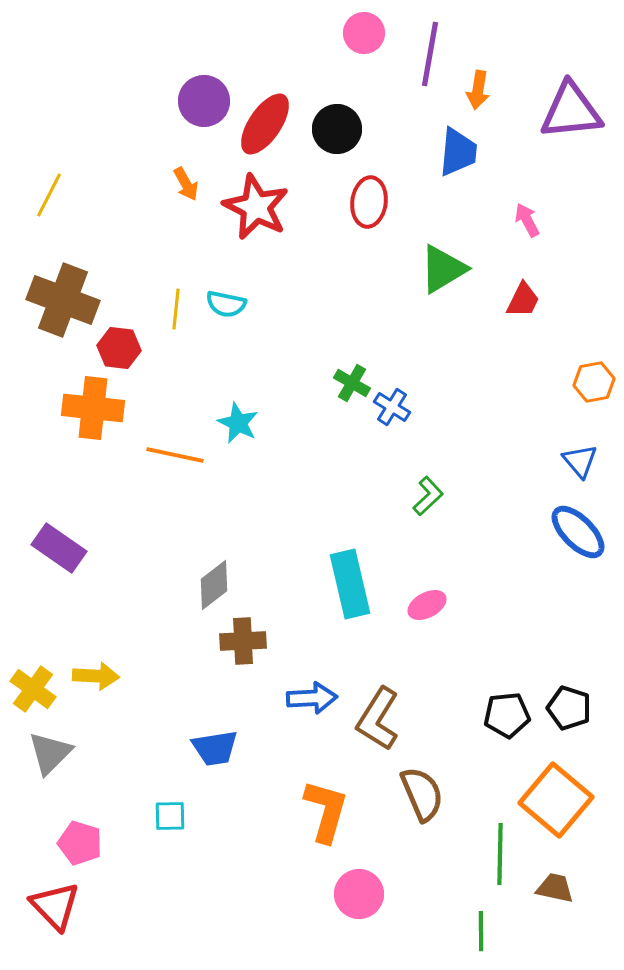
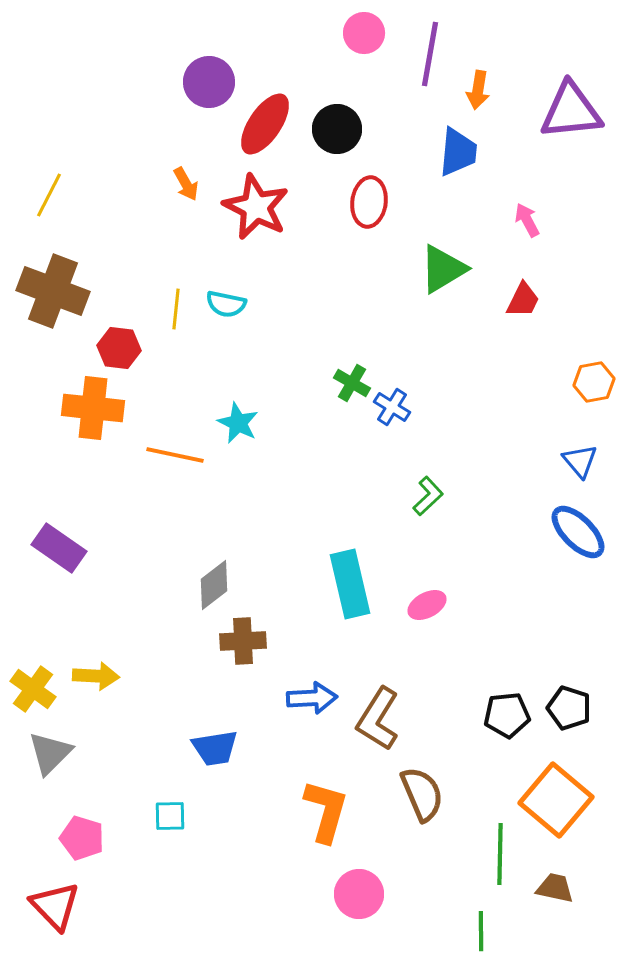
purple circle at (204, 101): moved 5 px right, 19 px up
brown cross at (63, 300): moved 10 px left, 9 px up
pink pentagon at (80, 843): moved 2 px right, 5 px up
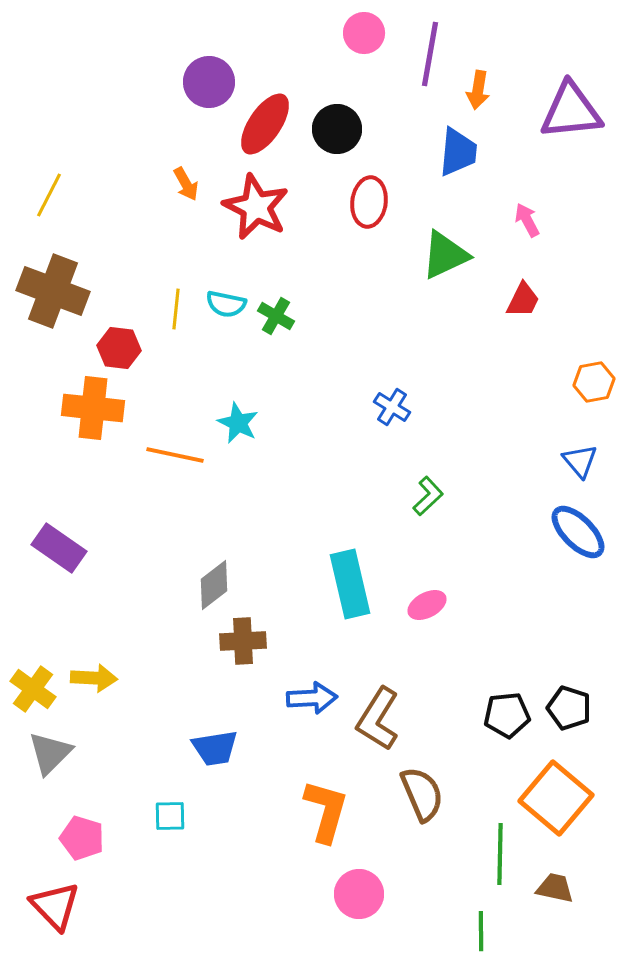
green triangle at (443, 269): moved 2 px right, 14 px up; rotated 6 degrees clockwise
green cross at (352, 383): moved 76 px left, 67 px up
yellow arrow at (96, 676): moved 2 px left, 2 px down
orange square at (556, 800): moved 2 px up
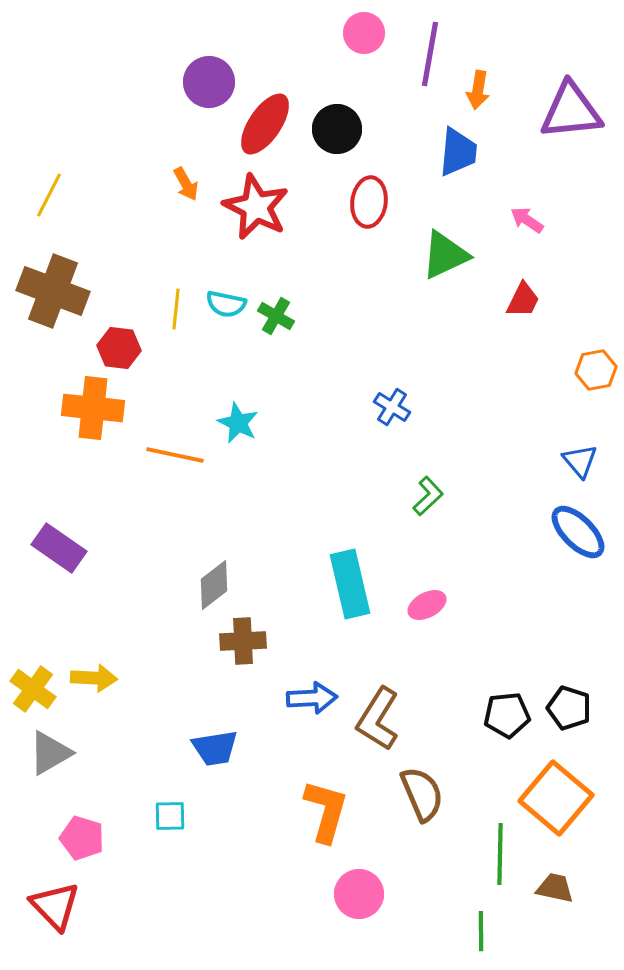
pink arrow at (527, 220): rotated 28 degrees counterclockwise
orange hexagon at (594, 382): moved 2 px right, 12 px up
gray triangle at (50, 753): rotated 15 degrees clockwise
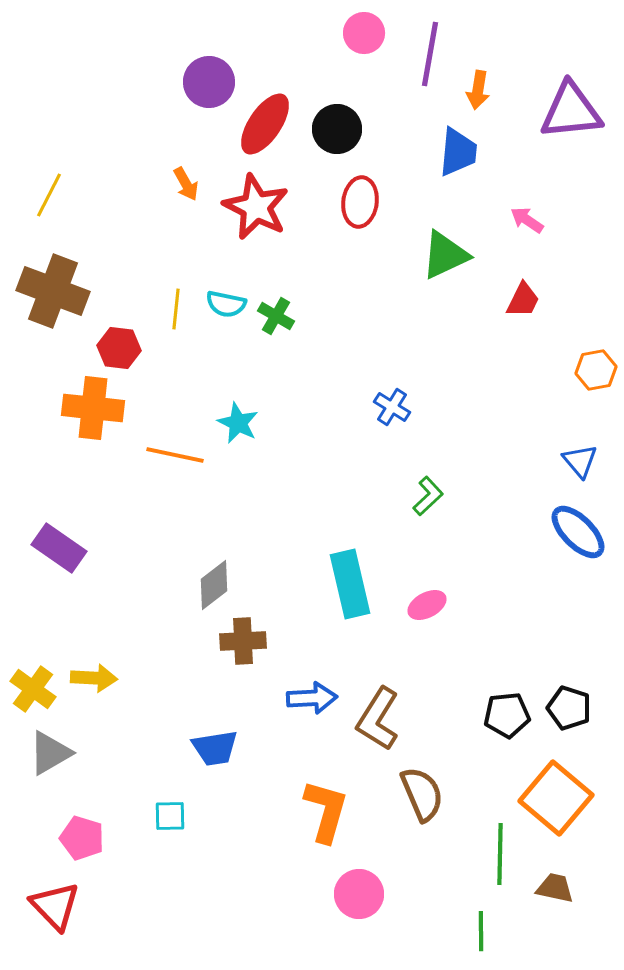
red ellipse at (369, 202): moved 9 px left
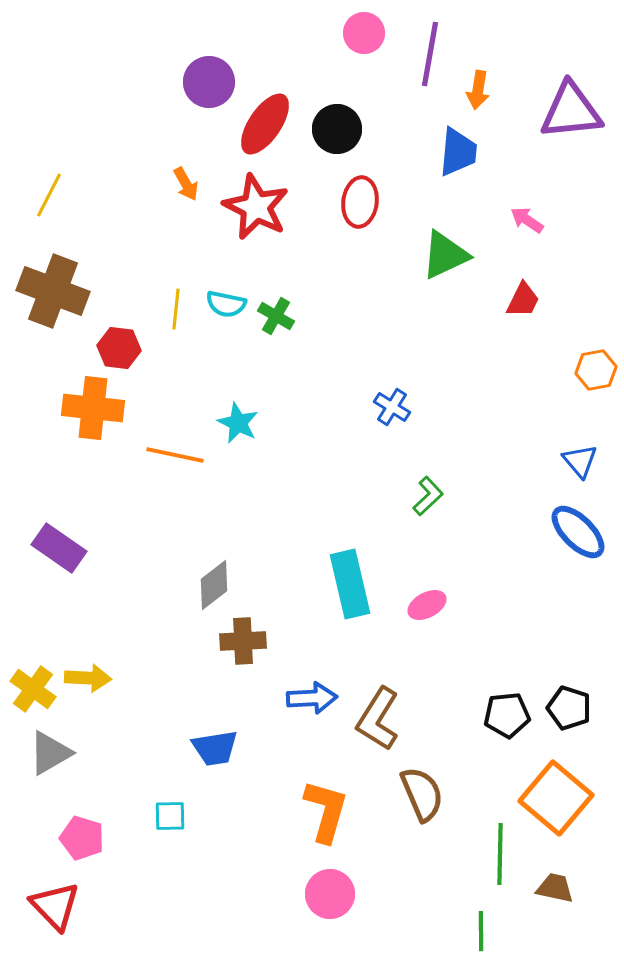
yellow arrow at (94, 678): moved 6 px left
pink circle at (359, 894): moved 29 px left
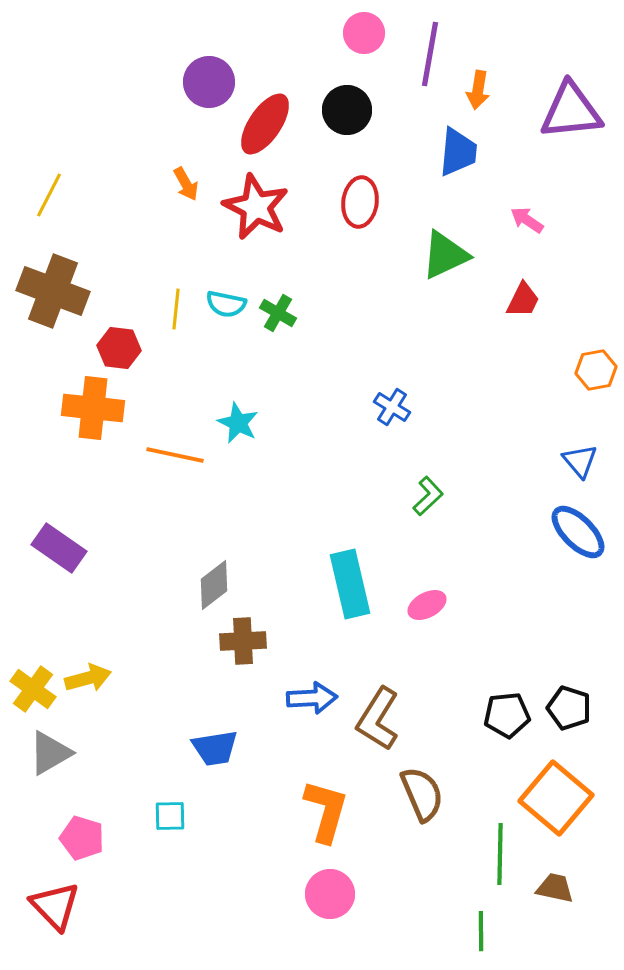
black circle at (337, 129): moved 10 px right, 19 px up
green cross at (276, 316): moved 2 px right, 3 px up
yellow arrow at (88, 678): rotated 18 degrees counterclockwise
